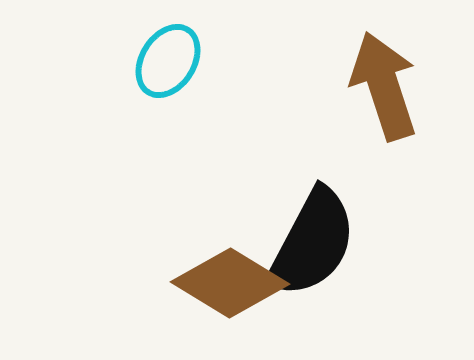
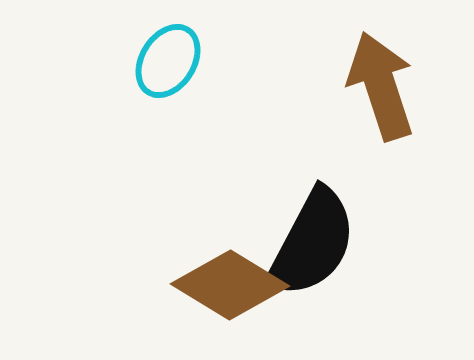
brown arrow: moved 3 px left
brown diamond: moved 2 px down
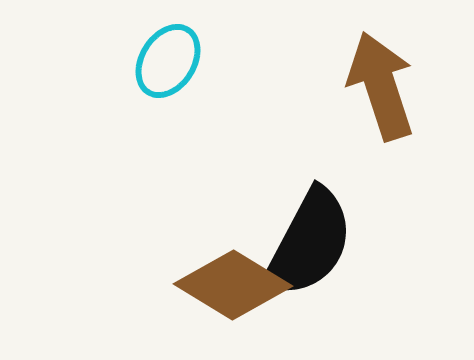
black semicircle: moved 3 px left
brown diamond: moved 3 px right
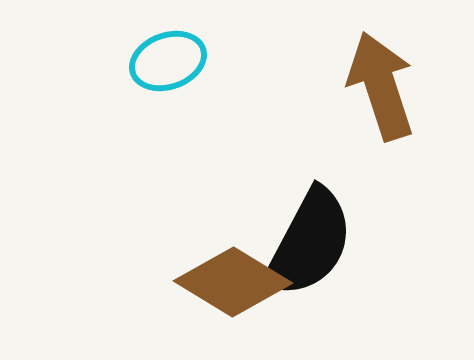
cyan ellipse: rotated 38 degrees clockwise
brown diamond: moved 3 px up
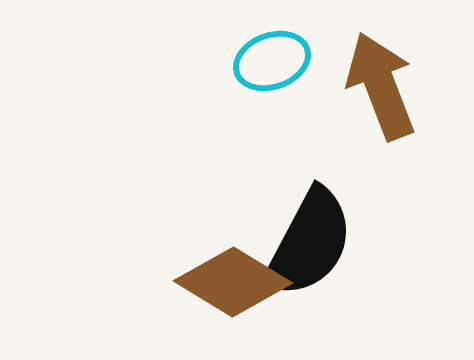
cyan ellipse: moved 104 px right
brown arrow: rotated 3 degrees counterclockwise
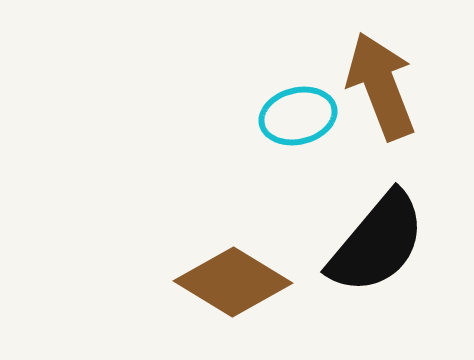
cyan ellipse: moved 26 px right, 55 px down; rotated 6 degrees clockwise
black semicircle: moved 68 px right; rotated 12 degrees clockwise
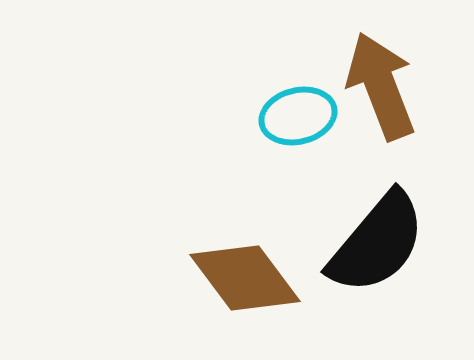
brown diamond: moved 12 px right, 4 px up; rotated 22 degrees clockwise
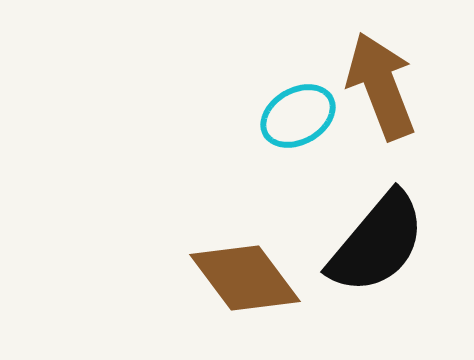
cyan ellipse: rotated 16 degrees counterclockwise
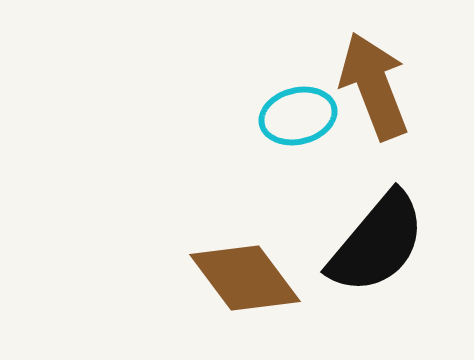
brown arrow: moved 7 px left
cyan ellipse: rotated 16 degrees clockwise
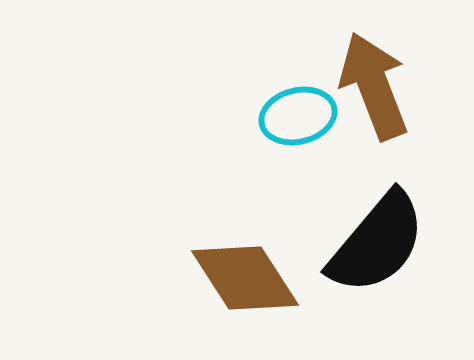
brown diamond: rotated 4 degrees clockwise
